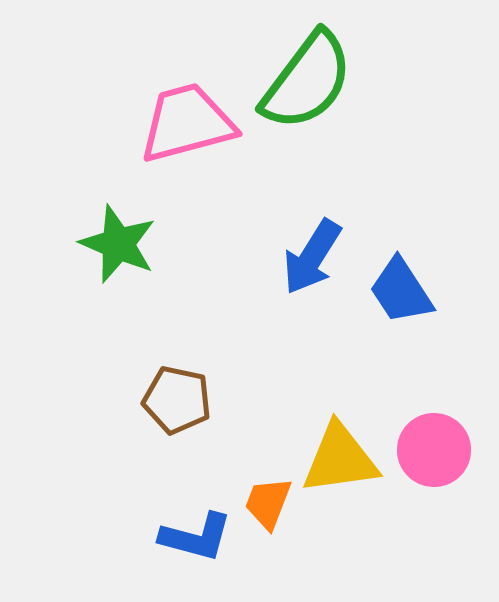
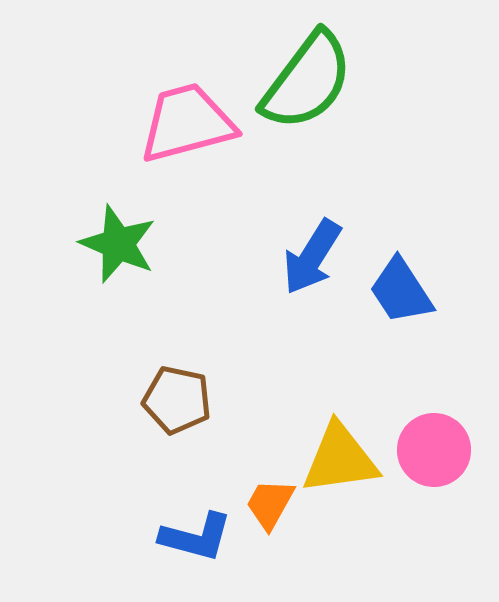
orange trapezoid: moved 2 px right, 1 px down; rotated 8 degrees clockwise
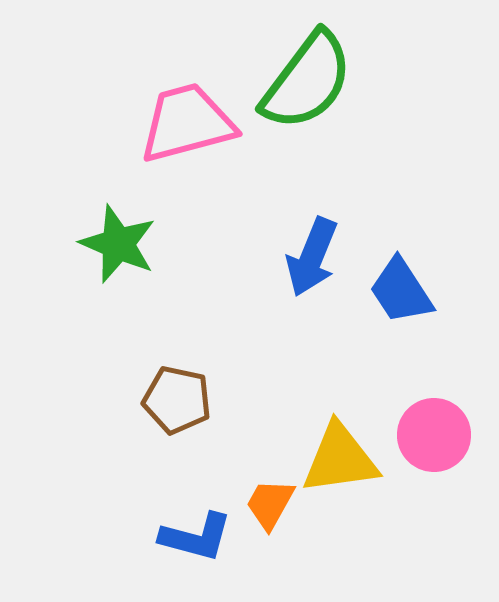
blue arrow: rotated 10 degrees counterclockwise
pink circle: moved 15 px up
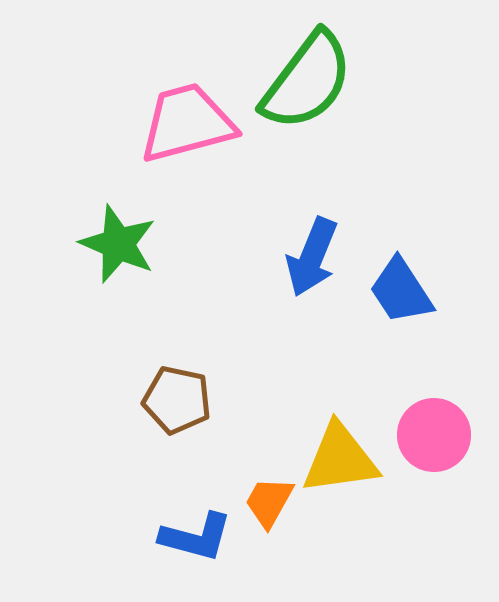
orange trapezoid: moved 1 px left, 2 px up
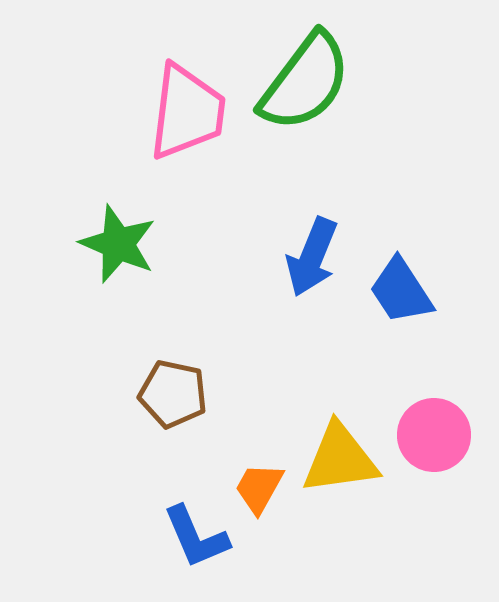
green semicircle: moved 2 px left, 1 px down
pink trapezoid: moved 11 px up; rotated 112 degrees clockwise
brown pentagon: moved 4 px left, 6 px up
orange trapezoid: moved 10 px left, 14 px up
blue L-shape: rotated 52 degrees clockwise
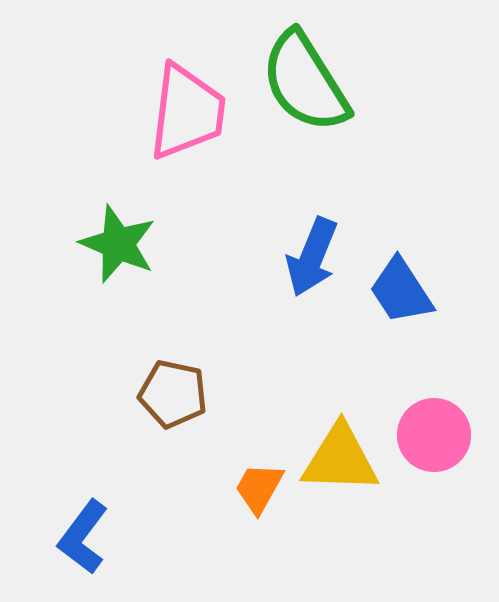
green semicircle: rotated 111 degrees clockwise
yellow triangle: rotated 10 degrees clockwise
blue L-shape: moved 113 px left; rotated 60 degrees clockwise
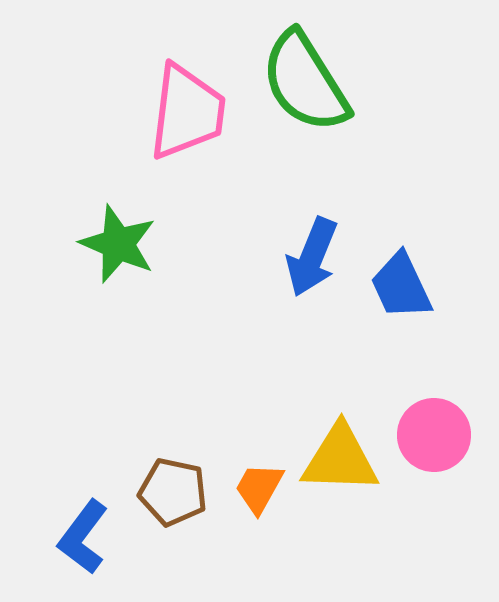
blue trapezoid: moved 5 px up; rotated 8 degrees clockwise
brown pentagon: moved 98 px down
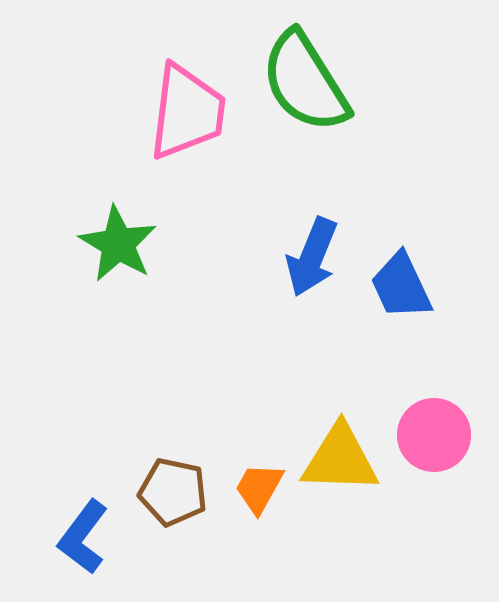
green star: rotated 8 degrees clockwise
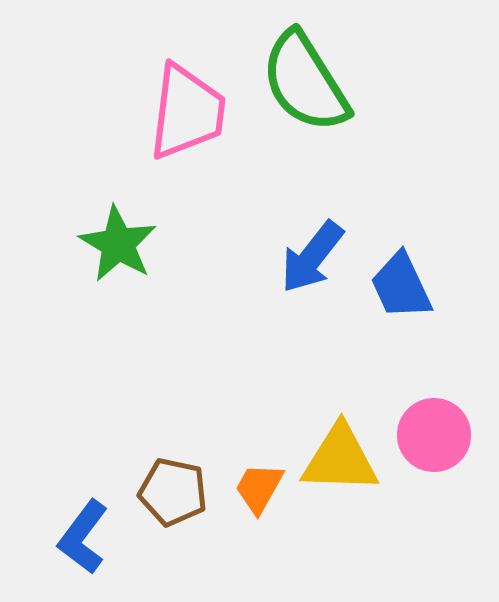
blue arrow: rotated 16 degrees clockwise
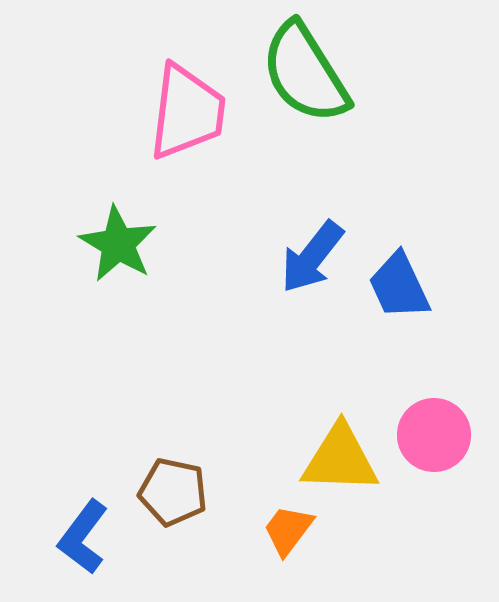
green semicircle: moved 9 px up
blue trapezoid: moved 2 px left
orange trapezoid: moved 29 px right, 42 px down; rotated 8 degrees clockwise
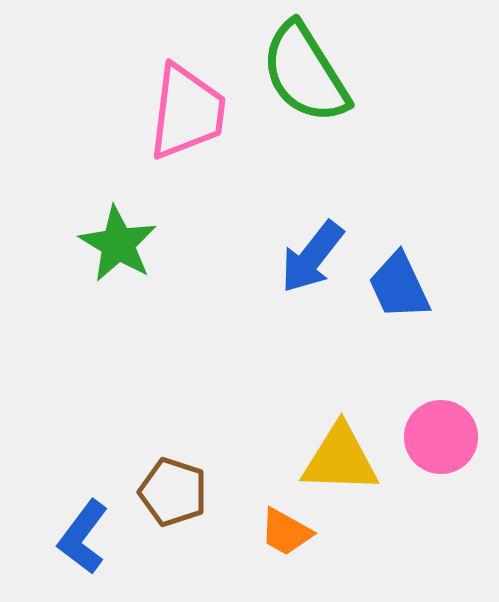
pink circle: moved 7 px right, 2 px down
brown pentagon: rotated 6 degrees clockwise
orange trapezoid: moved 2 px left, 2 px down; rotated 98 degrees counterclockwise
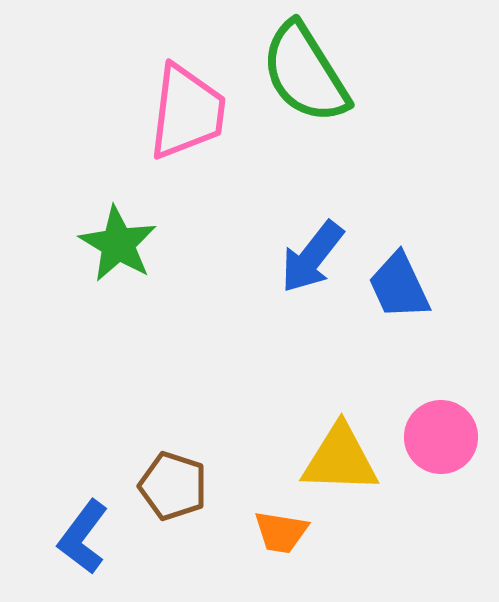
brown pentagon: moved 6 px up
orange trapezoid: moved 5 px left; rotated 20 degrees counterclockwise
